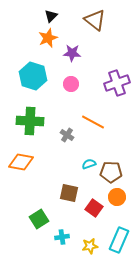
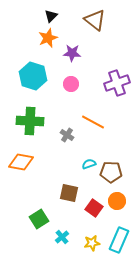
orange circle: moved 4 px down
cyan cross: rotated 32 degrees counterclockwise
yellow star: moved 2 px right, 3 px up
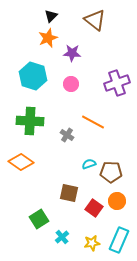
orange diamond: rotated 25 degrees clockwise
